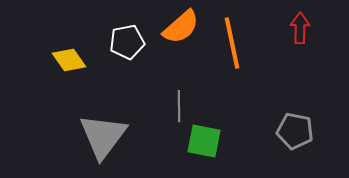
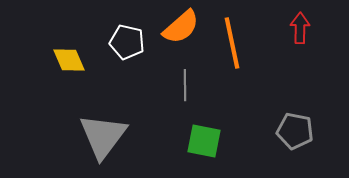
white pentagon: rotated 24 degrees clockwise
yellow diamond: rotated 12 degrees clockwise
gray line: moved 6 px right, 21 px up
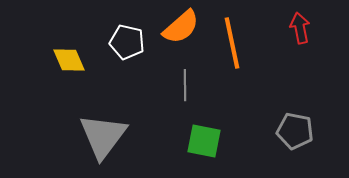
red arrow: rotated 12 degrees counterclockwise
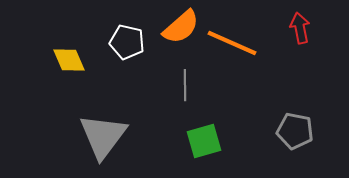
orange line: rotated 54 degrees counterclockwise
green square: rotated 27 degrees counterclockwise
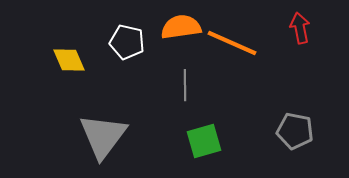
orange semicircle: rotated 147 degrees counterclockwise
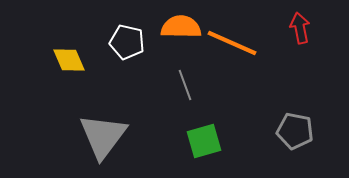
orange semicircle: rotated 9 degrees clockwise
gray line: rotated 20 degrees counterclockwise
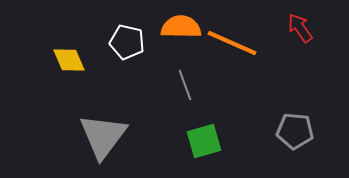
red arrow: rotated 24 degrees counterclockwise
gray pentagon: rotated 6 degrees counterclockwise
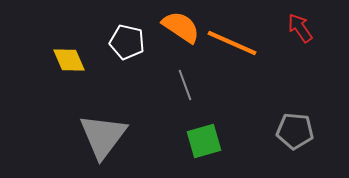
orange semicircle: rotated 33 degrees clockwise
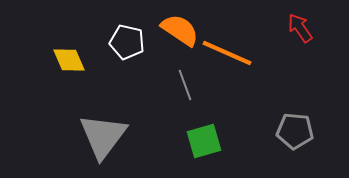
orange semicircle: moved 1 px left, 3 px down
orange line: moved 5 px left, 10 px down
